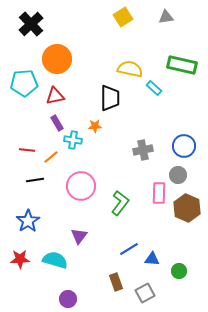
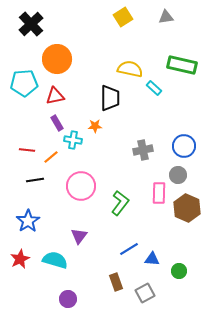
red star: rotated 24 degrees counterclockwise
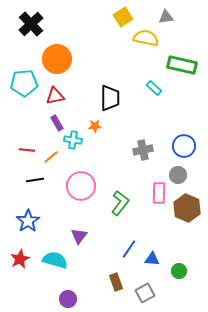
yellow semicircle: moved 16 px right, 31 px up
blue line: rotated 24 degrees counterclockwise
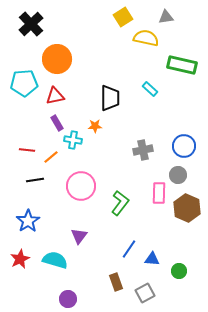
cyan rectangle: moved 4 px left, 1 px down
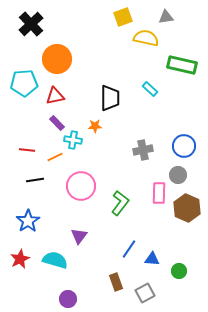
yellow square: rotated 12 degrees clockwise
purple rectangle: rotated 14 degrees counterclockwise
orange line: moved 4 px right; rotated 14 degrees clockwise
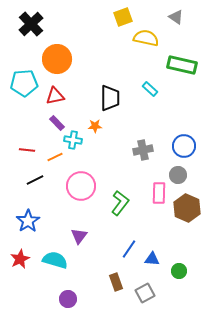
gray triangle: moved 10 px right; rotated 42 degrees clockwise
black line: rotated 18 degrees counterclockwise
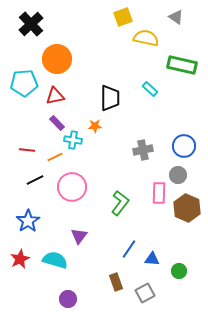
pink circle: moved 9 px left, 1 px down
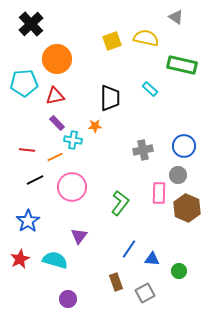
yellow square: moved 11 px left, 24 px down
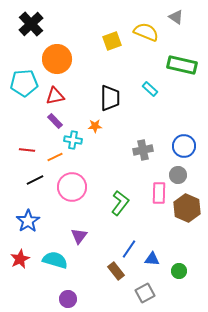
yellow semicircle: moved 6 px up; rotated 10 degrees clockwise
purple rectangle: moved 2 px left, 2 px up
brown rectangle: moved 11 px up; rotated 18 degrees counterclockwise
